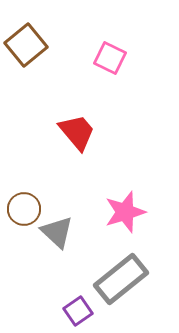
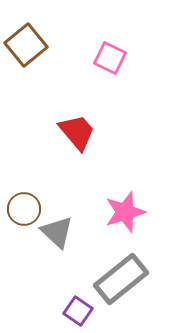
purple square: rotated 20 degrees counterclockwise
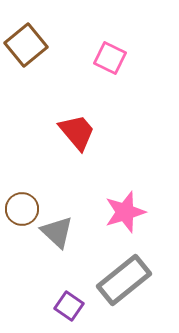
brown circle: moved 2 px left
gray rectangle: moved 3 px right, 1 px down
purple square: moved 9 px left, 5 px up
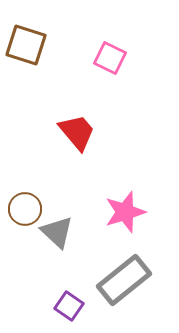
brown square: rotated 33 degrees counterclockwise
brown circle: moved 3 px right
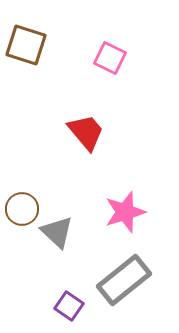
red trapezoid: moved 9 px right
brown circle: moved 3 px left
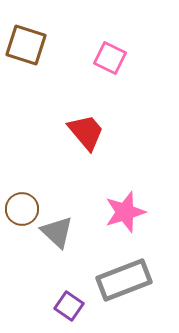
gray rectangle: rotated 18 degrees clockwise
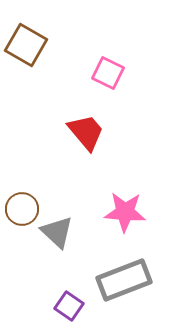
brown square: rotated 12 degrees clockwise
pink square: moved 2 px left, 15 px down
pink star: rotated 21 degrees clockwise
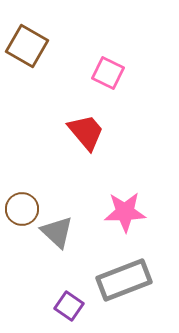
brown square: moved 1 px right, 1 px down
pink star: rotated 6 degrees counterclockwise
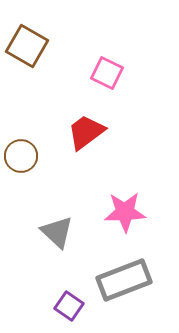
pink square: moved 1 px left
red trapezoid: rotated 87 degrees counterclockwise
brown circle: moved 1 px left, 53 px up
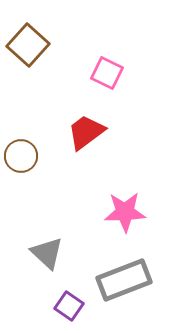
brown square: moved 1 px right, 1 px up; rotated 12 degrees clockwise
gray triangle: moved 10 px left, 21 px down
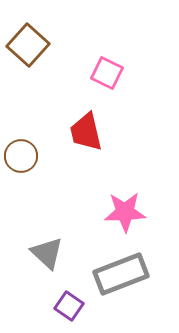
red trapezoid: rotated 66 degrees counterclockwise
gray rectangle: moved 3 px left, 6 px up
